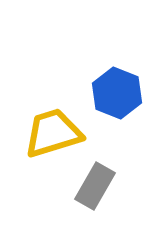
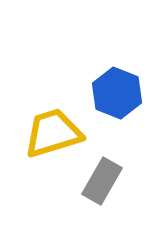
gray rectangle: moved 7 px right, 5 px up
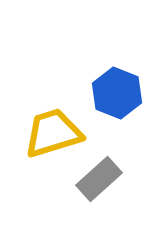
gray rectangle: moved 3 px left, 2 px up; rotated 18 degrees clockwise
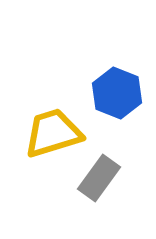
gray rectangle: moved 1 px up; rotated 12 degrees counterclockwise
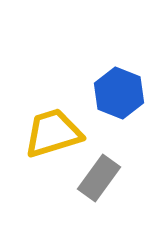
blue hexagon: moved 2 px right
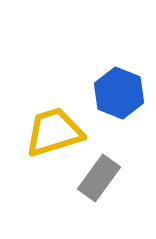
yellow trapezoid: moved 1 px right, 1 px up
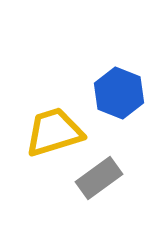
gray rectangle: rotated 18 degrees clockwise
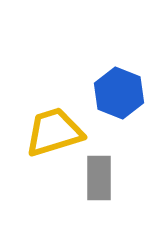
gray rectangle: rotated 54 degrees counterclockwise
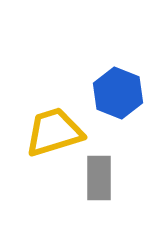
blue hexagon: moved 1 px left
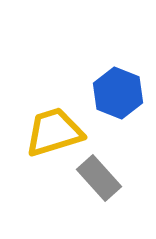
gray rectangle: rotated 42 degrees counterclockwise
